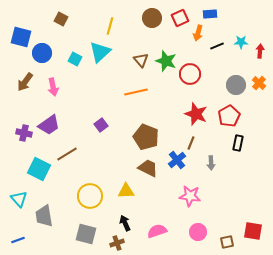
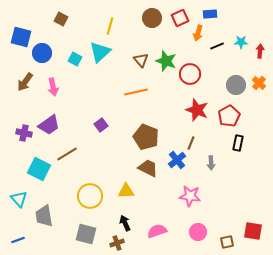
red star at (196, 114): moved 1 px right, 4 px up
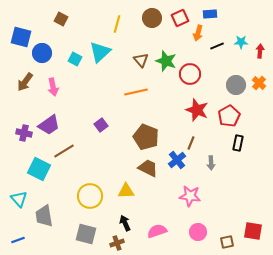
yellow line at (110, 26): moved 7 px right, 2 px up
brown line at (67, 154): moved 3 px left, 3 px up
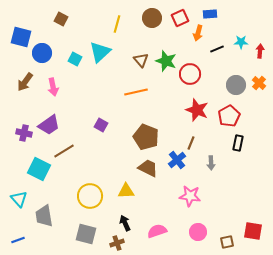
black line at (217, 46): moved 3 px down
purple square at (101, 125): rotated 24 degrees counterclockwise
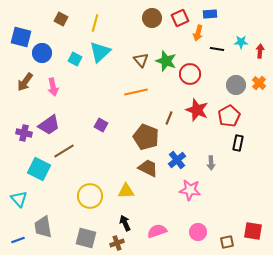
yellow line at (117, 24): moved 22 px left, 1 px up
black line at (217, 49): rotated 32 degrees clockwise
brown line at (191, 143): moved 22 px left, 25 px up
pink star at (190, 196): moved 6 px up
gray trapezoid at (44, 216): moved 1 px left, 11 px down
gray square at (86, 234): moved 4 px down
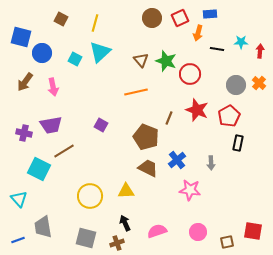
purple trapezoid at (49, 125): moved 2 px right; rotated 25 degrees clockwise
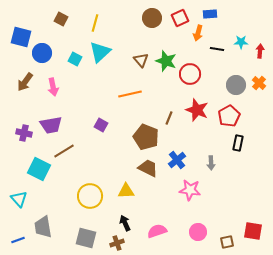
orange line at (136, 92): moved 6 px left, 2 px down
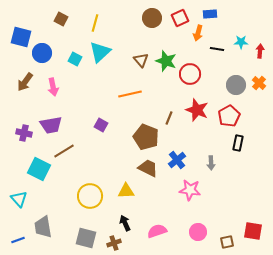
brown cross at (117, 243): moved 3 px left
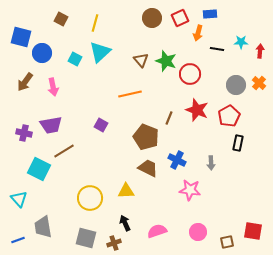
blue cross at (177, 160): rotated 24 degrees counterclockwise
yellow circle at (90, 196): moved 2 px down
